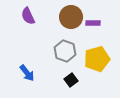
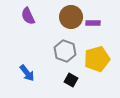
black square: rotated 24 degrees counterclockwise
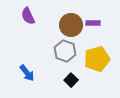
brown circle: moved 8 px down
black square: rotated 16 degrees clockwise
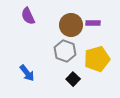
black square: moved 2 px right, 1 px up
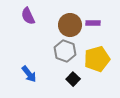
brown circle: moved 1 px left
blue arrow: moved 2 px right, 1 px down
